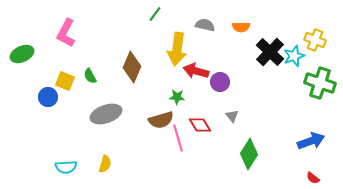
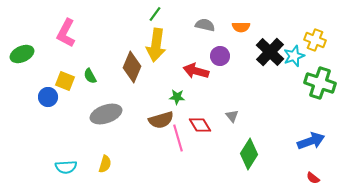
yellow arrow: moved 21 px left, 4 px up
purple circle: moved 26 px up
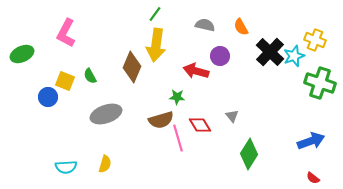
orange semicircle: rotated 60 degrees clockwise
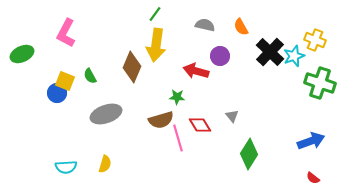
blue circle: moved 9 px right, 4 px up
